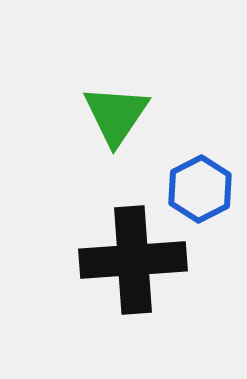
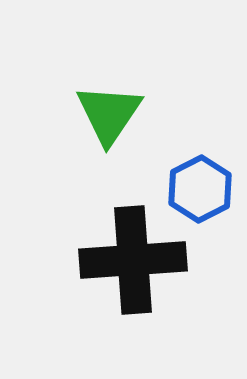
green triangle: moved 7 px left, 1 px up
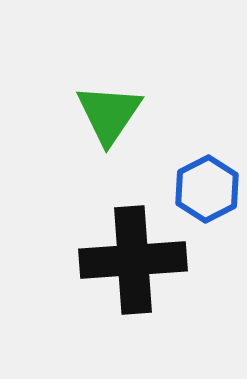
blue hexagon: moved 7 px right
